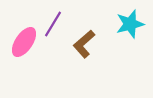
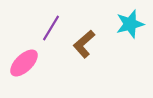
purple line: moved 2 px left, 4 px down
pink ellipse: moved 21 px down; rotated 12 degrees clockwise
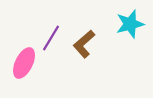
purple line: moved 10 px down
pink ellipse: rotated 20 degrees counterclockwise
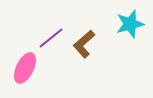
purple line: rotated 20 degrees clockwise
pink ellipse: moved 1 px right, 5 px down
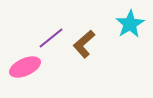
cyan star: rotated 16 degrees counterclockwise
pink ellipse: moved 1 px up; rotated 40 degrees clockwise
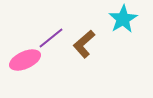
cyan star: moved 7 px left, 5 px up
pink ellipse: moved 7 px up
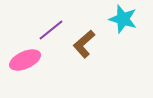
cyan star: rotated 24 degrees counterclockwise
purple line: moved 8 px up
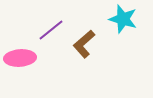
pink ellipse: moved 5 px left, 2 px up; rotated 20 degrees clockwise
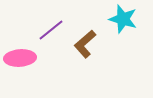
brown L-shape: moved 1 px right
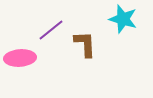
brown L-shape: rotated 128 degrees clockwise
